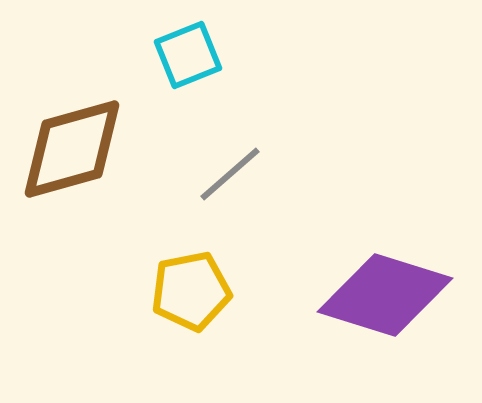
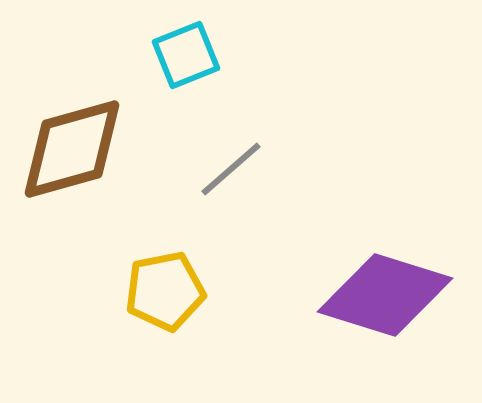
cyan square: moved 2 px left
gray line: moved 1 px right, 5 px up
yellow pentagon: moved 26 px left
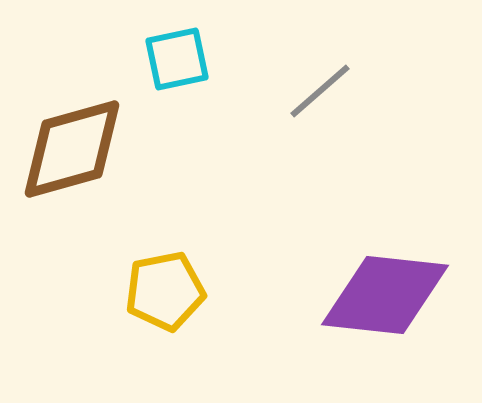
cyan square: moved 9 px left, 4 px down; rotated 10 degrees clockwise
gray line: moved 89 px right, 78 px up
purple diamond: rotated 11 degrees counterclockwise
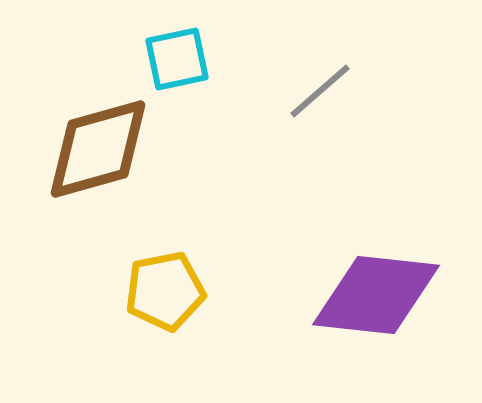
brown diamond: moved 26 px right
purple diamond: moved 9 px left
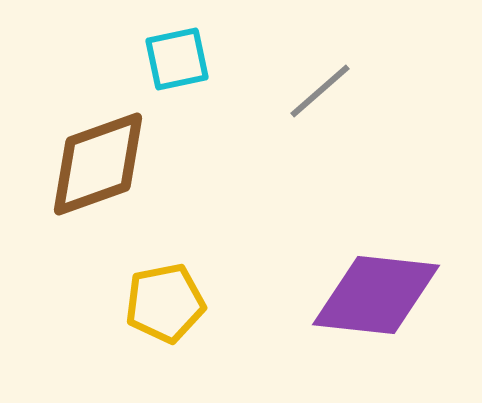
brown diamond: moved 15 px down; rotated 4 degrees counterclockwise
yellow pentagon: moved 12 px down
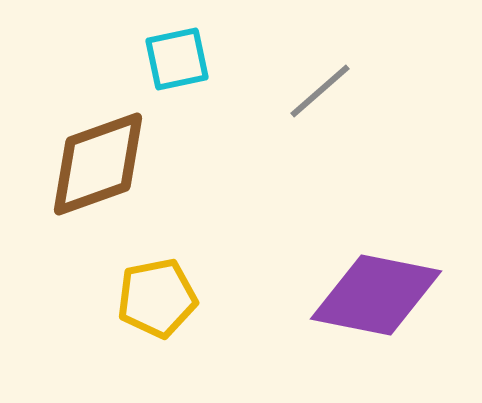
purple diamond: rotated 5 degrees clockwise
yellow pentagon: moved 8 px left, 5 px up
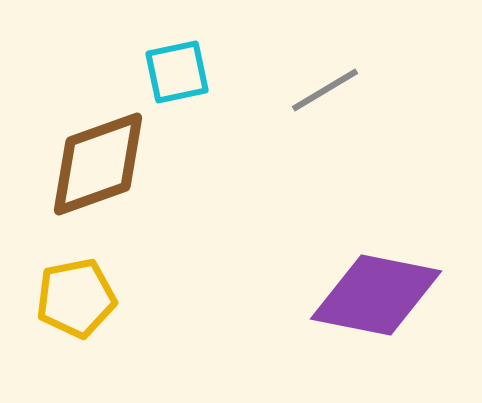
cyan square: moved 13 px down
gray line: moved 5 px right, 1 px up; rotated 10 degrees clockwise
yellow pentagon: moved 81 px left
